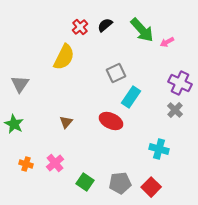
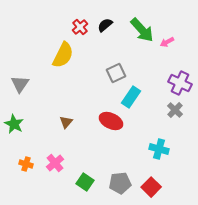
yellow semicircle: moved 1 px left, 2 px up
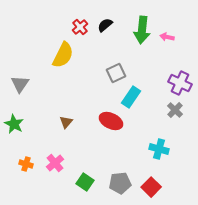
green arrow: rotated 48 degrees clockwise
pink arrow: moved 5 px up; rotated 40 degrees clockwise
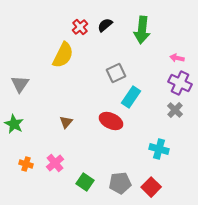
pink arrow: moved 10 px right, 21 px down
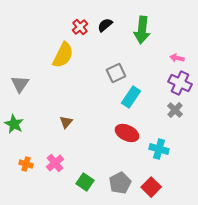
red ellipse: moved 16 px right, 12 px down
gray pentagon: rotated 20 degrees counterclockwise
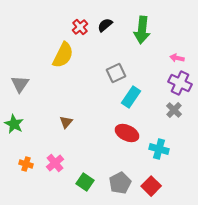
gray cross: moved 1 px left
red square: moved 1 px up
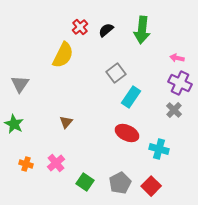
black semicircle: moved 1 px right, 5 px down
gray square: rotated 12 degrees counterclockwise
pink cross: moved 1 px right
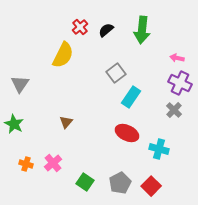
pink cross: moved 3 px left
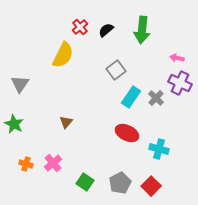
gray square: moved 3 px up
gray cross: moved 18 px left, 12 px up
